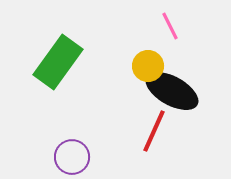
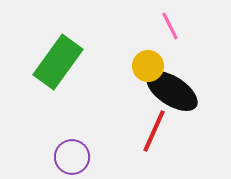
black ellipse: rotated 4 degrees clockwise
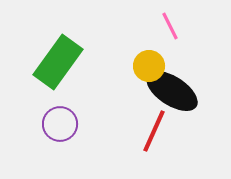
yellow circle: moved 1 px right
purple circle: moved 12 px left, 33 px up
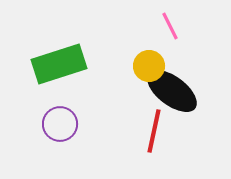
green rectangle: moved 1 px right, 2 px down; rotated 36 degrees clockwise
black ellipse: rotated 4 degrees clockwise
red line: rotated 12 degrees counterclockwise
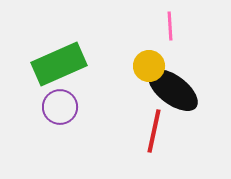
pink line: rotated 24 degrees clockwise
green rectangle: rotated 6 degrees counterclockwise
black ellipse: moved 1 px right, 1 px up
purple circle: moved 17 px up
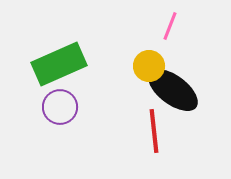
pink line: rotated 24 degrees clockwise
red line: rotated 18 degrees counterclockwise
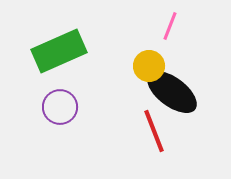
green rectangle: moved 13 px up
black ellipse: moved 1 px left, 2 px down
red line: rotated 15 degrees counterclockwise
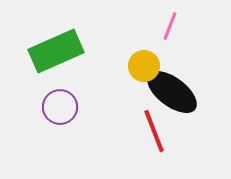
green rectangle: moved 3 px left
yellow circle: moved 5 px left
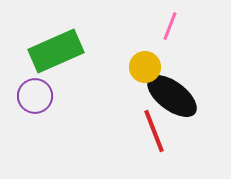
yellow circle: moved 1 px right, 1 px down
black ellipse: moved 4 px down
purple circle: moved 25 px left, 11 px up
